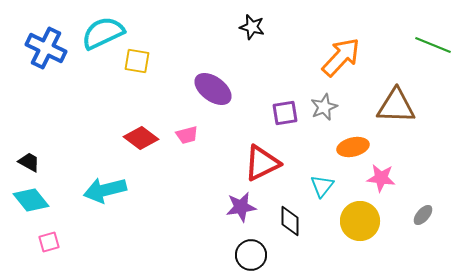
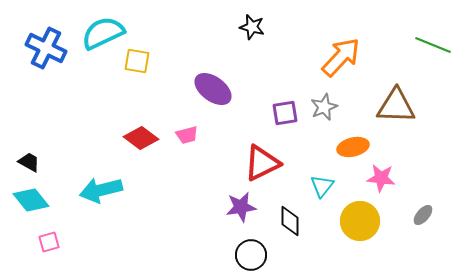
cyan arrow: moved 4 px left
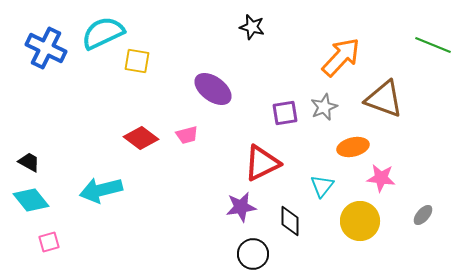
brown triangle: moved 12 px left, 7 px up; rotated 18 degrees clockwise
black circle: moved 2 px right, 1 px up
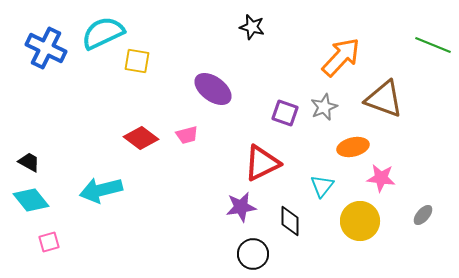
purple square: rotated 28 degrees clockwise
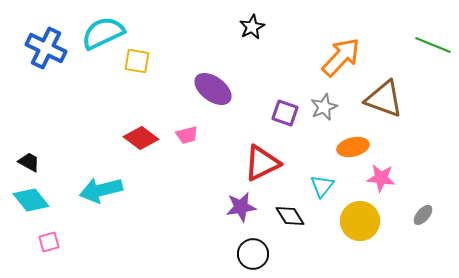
black star: rotated 30 degrees clockwise
black diamond: moved 5 px up; rotated 32 degrees counterclockwise
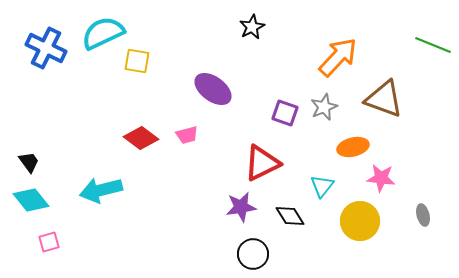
orange arrow: moved 3 px left
black trapezoid: rotated 25 degrees clockwise
gray ellipse: rotated 55 degrees counterclockwise
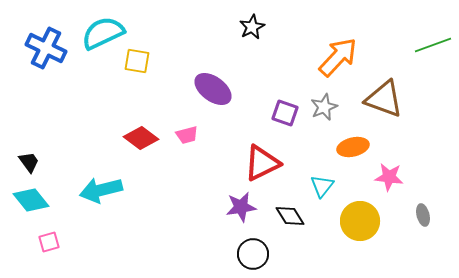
green line: rotated 42 degrees counterclockwise
pink star: moved 8 px right, 1 px up
